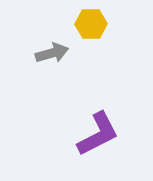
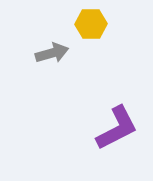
purple L-shape: moved 19 px right, 6 px up
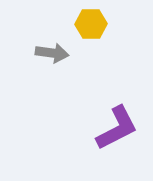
gray arrow: rotated 24 degrees clockwise
